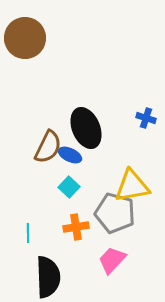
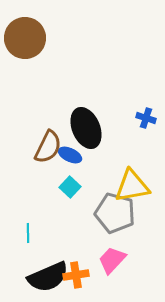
cyan square: moved 1 px right
orange cross: moved 48 px down
black semicircle: rotated 69 degrees clockwise
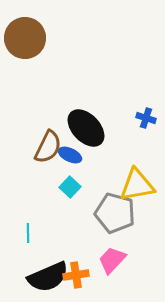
black ellipse: rotated 21 degrees counterclockwise
yellow triangle: moved 5 px right, 1 px up
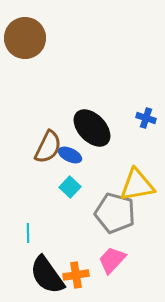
black ellipse: moved 6 px right
black semicircle: moved 1 px left, 2 px up; rotated 78 degrees clockwise
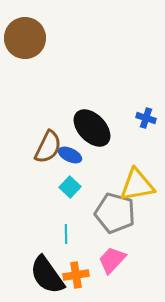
cyan line: moved 38 px right, 1 px down
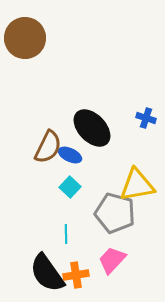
black semicircle: moved 2 px up
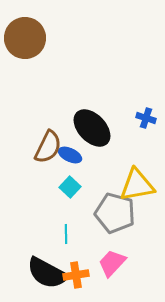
pink trapezoid: moved 3 px down
black semicircle: rotated 27 degrees counterclockwise
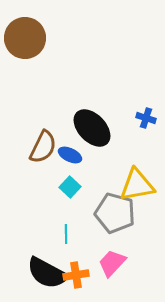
brown semicircle: moved 5 px left
